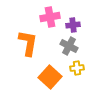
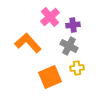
pink cross: rotated 30 degrees counterclockwise
orange L-shape: rotated 52 degrees counterclockwise
orange square: rotated 25 degrees clockwise
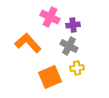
pink cross: rotated 24 degrees counterclockwise
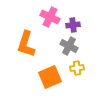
orange L-shape: moved 2 px left, 1 px down; rotated 120 degrees counterclockwise
